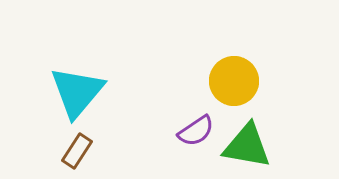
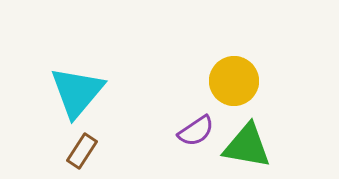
brown rectangle: moved 5 px right
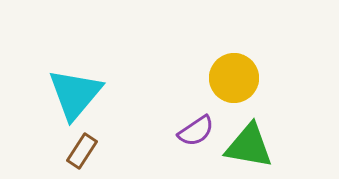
yellow circle: moved 3 px up
cyan triangle: moved 2 px left, 2 px down
green triangle: moved 2 px right
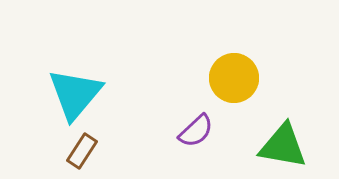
purple semicircle: rotated 9 degrees counterclockwise
green triangle: moved 34 px right
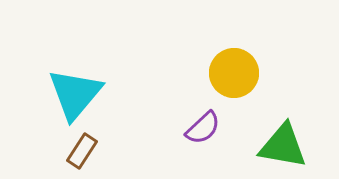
yellow circle: moved 5 px up
purple semicircle: moved 7 px right, 3 px up
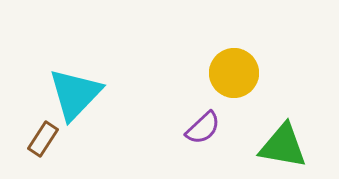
cyan triangle: rotated 4 degrees clockwise
brown rectangle: moved 39 px left, 12 px up
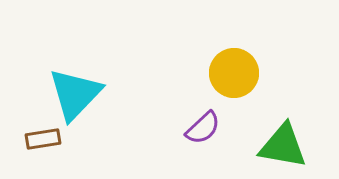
brown rectangle: rotated 48 degrees clockwise
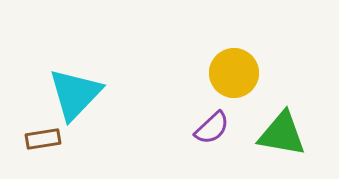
purple semicircle: moved 9 px right
green triangle: moved 1 px left, 12 px up
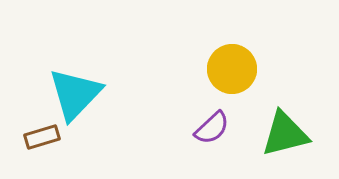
yellow circle: moved 2 px left, 4 px up
green triangle: moved 3 px right; rotated 24 degrees counterclockwise
brown rectangle: moved 1 px left, 2 px up; rotated 8 degrees counterclockwise
